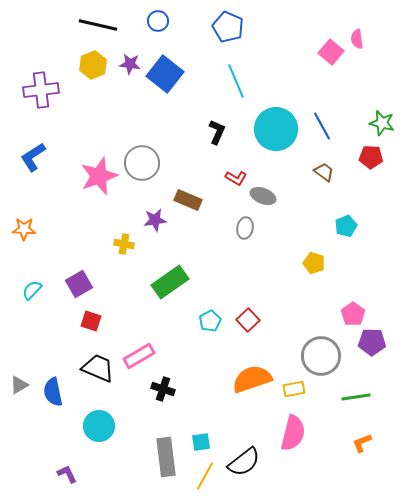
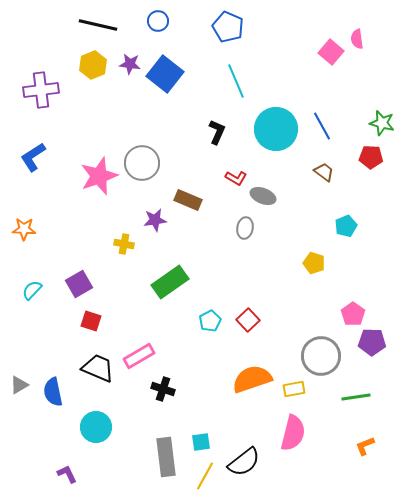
cyan circle at (99, 426): moved 3 px left, 1 px down
orange L-shape at (362, 443): moved 3 px right, 3 px down
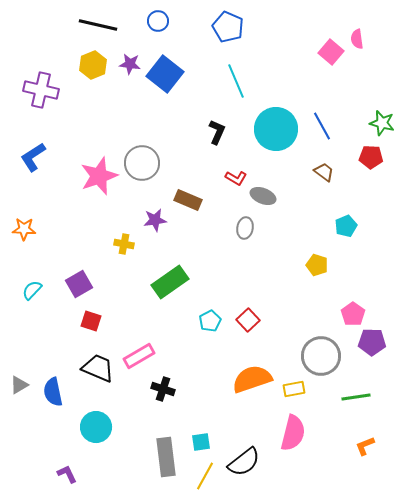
purple cross at (41, 90): rotated 20 degrees clockwise
yellow pentagon at (314, 263): moved 3 px right, 2 px down
